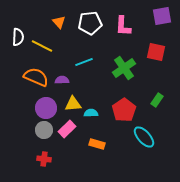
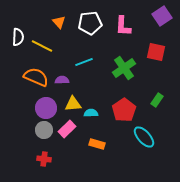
purple square: rotated 24 degrees counterclockwise
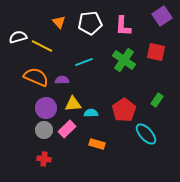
white semicircle: rotated 108 degrees counterclockwise
green cross: moved 8 px up; rotated 20 degrees counterclockwise
cyan ellipse: moved 2 px right, 3 px up
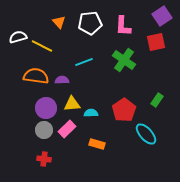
red square: moved 10 px up; rotated 24 degrees counterclockwise
orange semicircle: moved 1 px up; rotated 15 degrees counterclockwise
yellow triangle: moved 1 px left
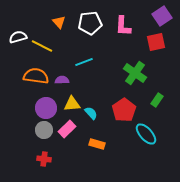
green cross: moved 11 px right, 13 px down
cyan semicircle: rotated 48 degrees clockwise
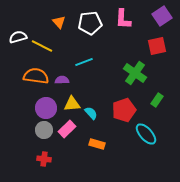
pink L-shape: moved 7 px up
red square: moved 1 px right, 4 px down
red pentagon: rotated 15 degrees clockwise
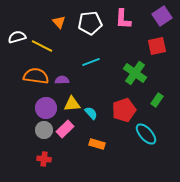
white semicircle: moved 1 px left
cyan line: moved 7 px right
pink rectangle: moved 2 px left
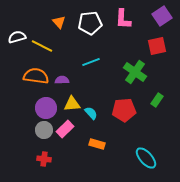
green cross: moved 1 px up
red pentagon: rotated 15 degrees clockwise
cyan ellipse: moved 24 px down
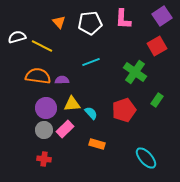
red square: rotated 18 degrees counterclockwise
orange semicircle: moved 2 px right
red pentagon: rotated 15 degrees counterclockwise
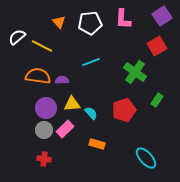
white semicircle: rotated 24 degrees counterclockwise
